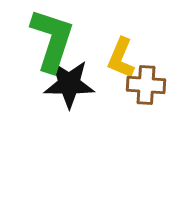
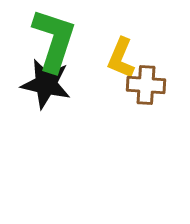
green L-shape: moved 2 px right
black star: moved 23 px left; rotated 12 degrees clockwise
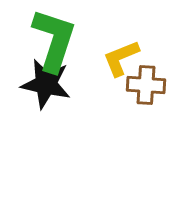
yellow L-shape: rotated 45 degrees clockwise
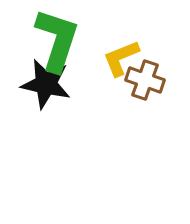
green L-shape: moved 3 px right
brown cross: moved 1 px left, 5 px up; rotated 15 degrees clockwise
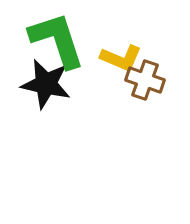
green L-shape: rotated 36 degrees counterclockwise
yellow L-shape: rotated 135 degrees counterclockwise
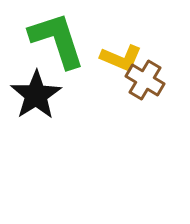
brown cross: rotated 12 degrees clockwise
black star: moved 10 px left, 11 px down; rotated 27 degrees clockwise
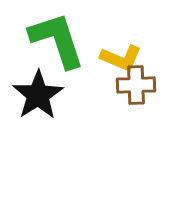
brown cross: moved 9 px left, 5 px down; rotated 33 degrees counterclockwise
black star: moved 2 px right
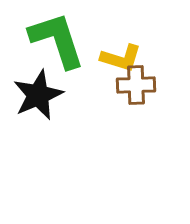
yellow L-shape: rotated 6 degrees counterclockwise
black star: rotated 9 degrees clockwise
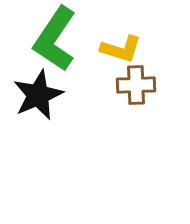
green L-shape: moved 2 px left, 1 px up; rotated 128 degrees counterclockwise
yellow L-shape: moved 9 px up
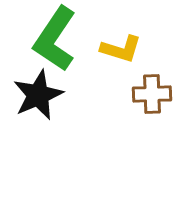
brown cross: moved 16 px right, 9 px down
